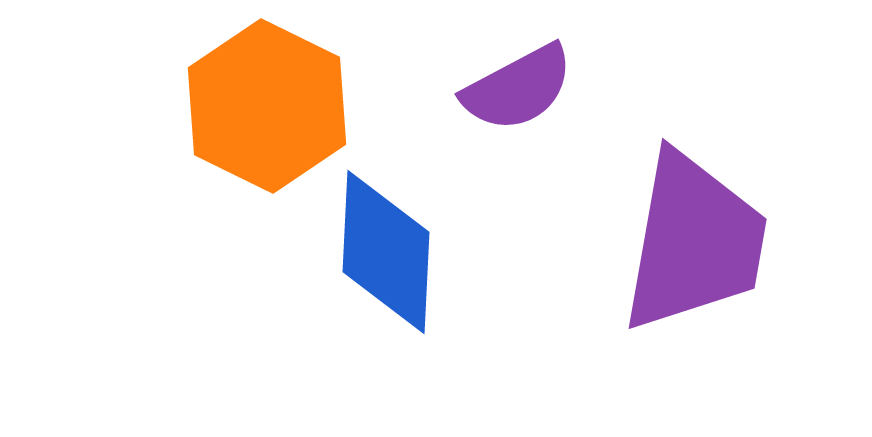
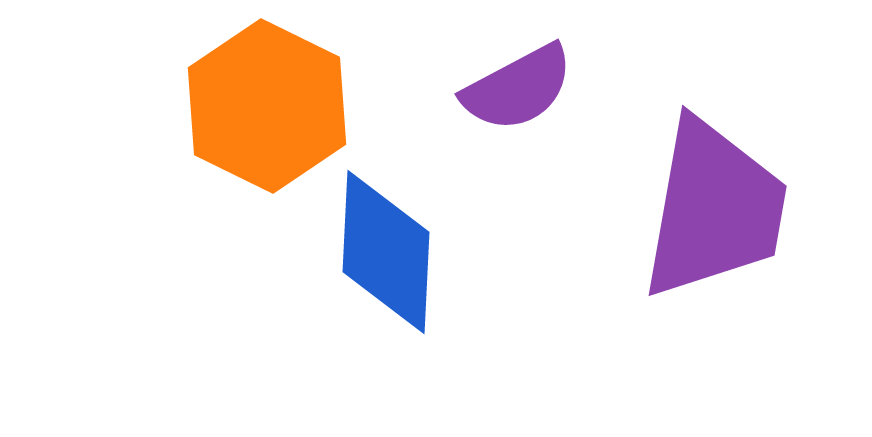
purple trapezoid: moved 20 px right, 33 px up
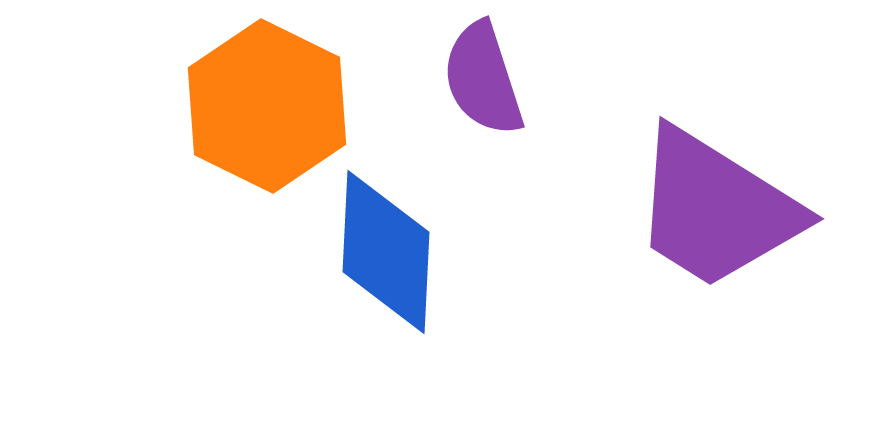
purple semicircle: moved 35 px left, 9 px up; rotated 100 degrees clockwise
purple trapezoid: moved 2 px right; rotated 112 degrees clockwise
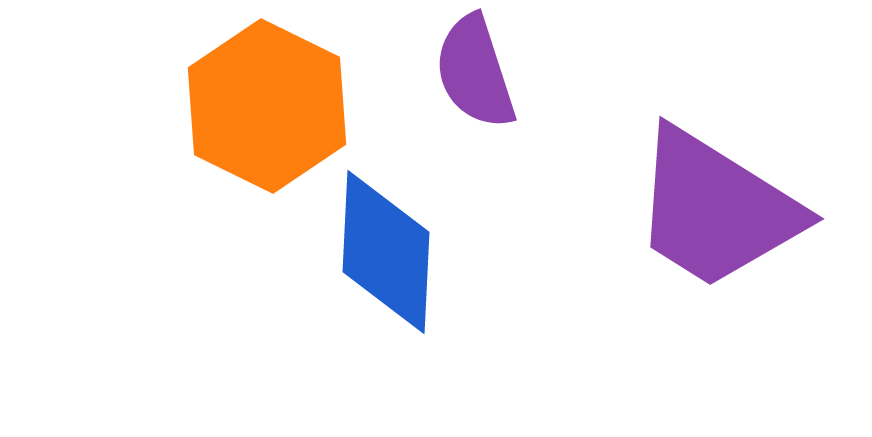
purple semicircle: moved 8 px left, 7 px up
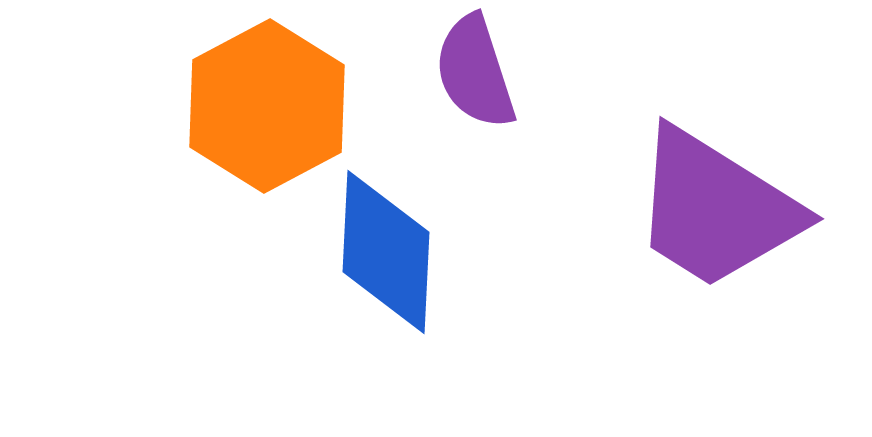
orange hexagon: rotated 6 degrees clockwise
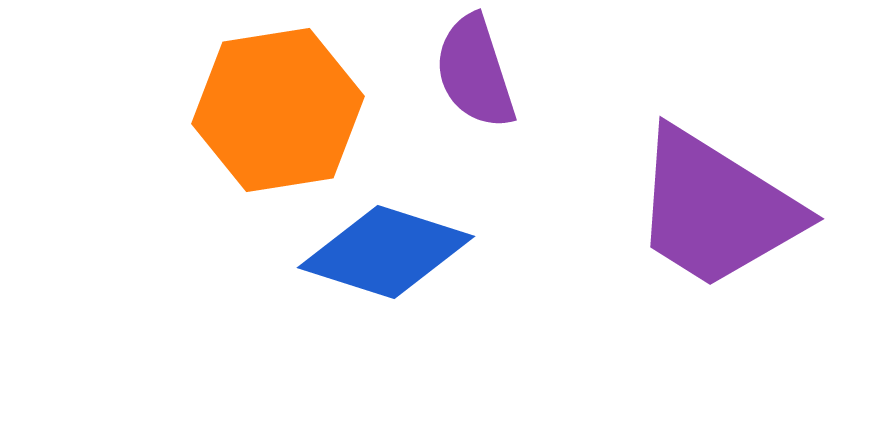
orange hexagon: moved 11 px right, 4 px down; rotated 19 degrees clockwise
blue diamond: rotated 75 degrees counterclockwise
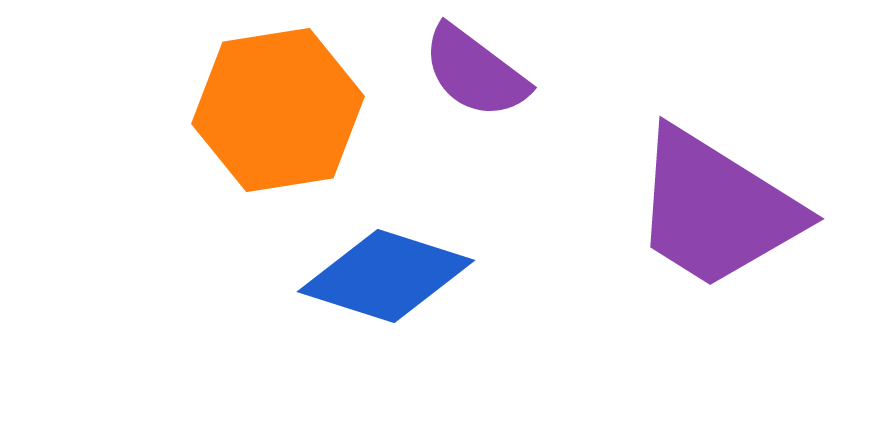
purple semicircle: rotated 35 degrees counterclockwise
blue diamond: moved 24 px down
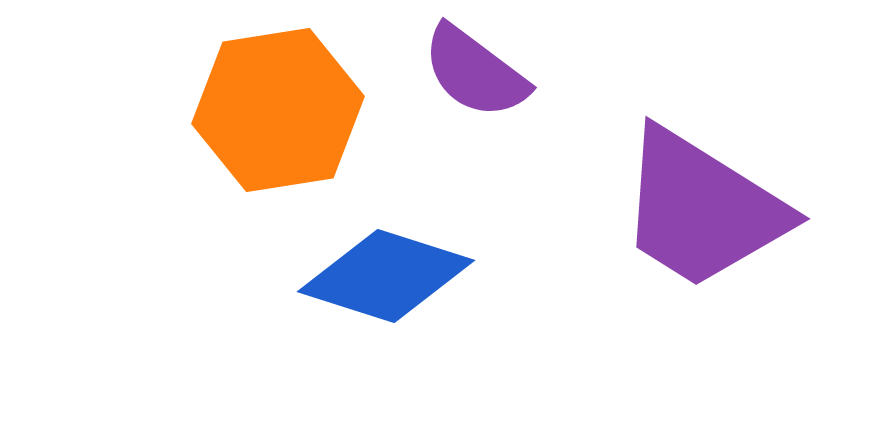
purple trapezoid: moved 14 px left
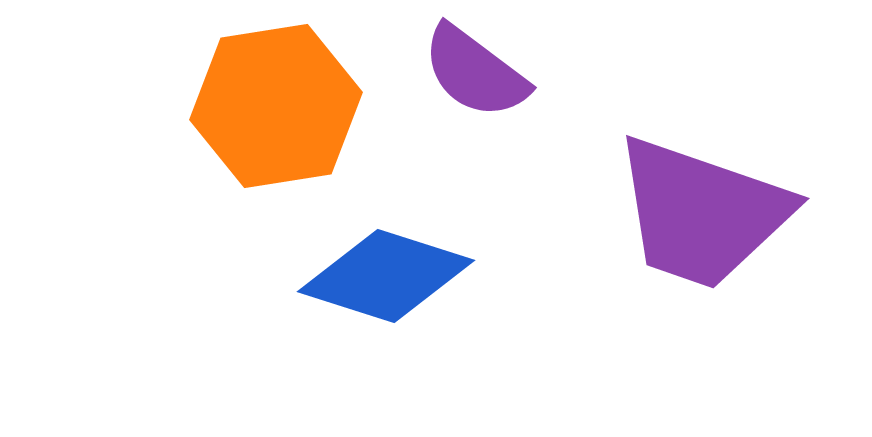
orange hexagon: moved 2 px left, 4 px up
purple trapezoid: moved 4 px down; rotated 13 degrees counterclockwise
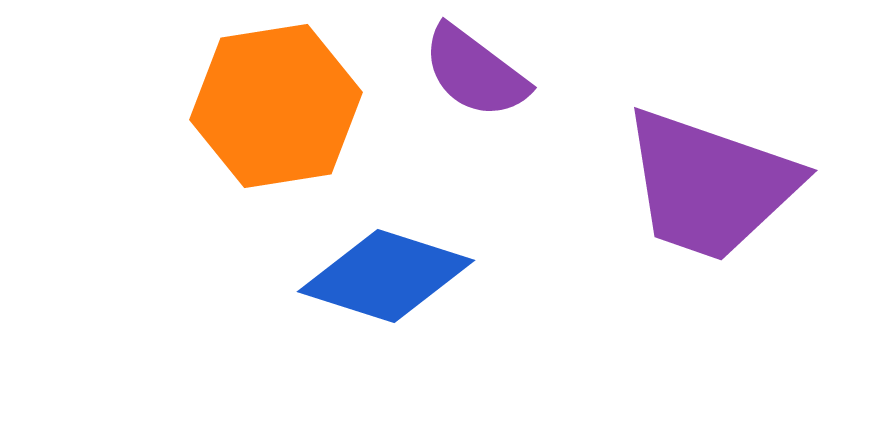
purple trapezoid: moved 8 px right, 28 px up
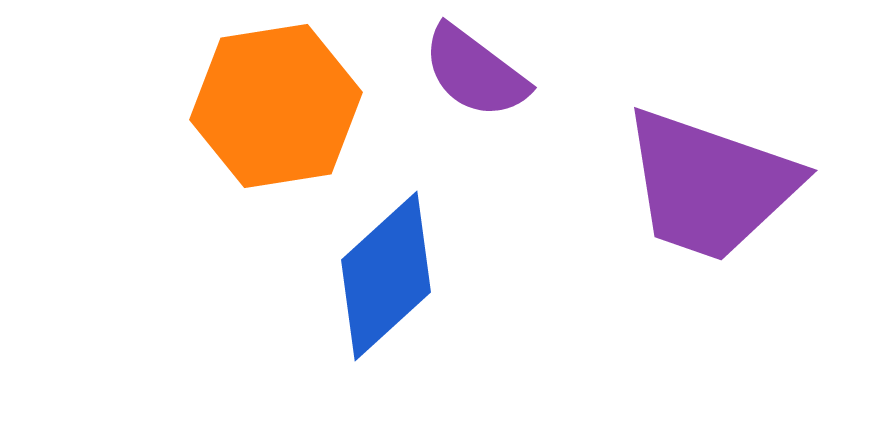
blue diamond: rotated 60 degrees counterclockwise
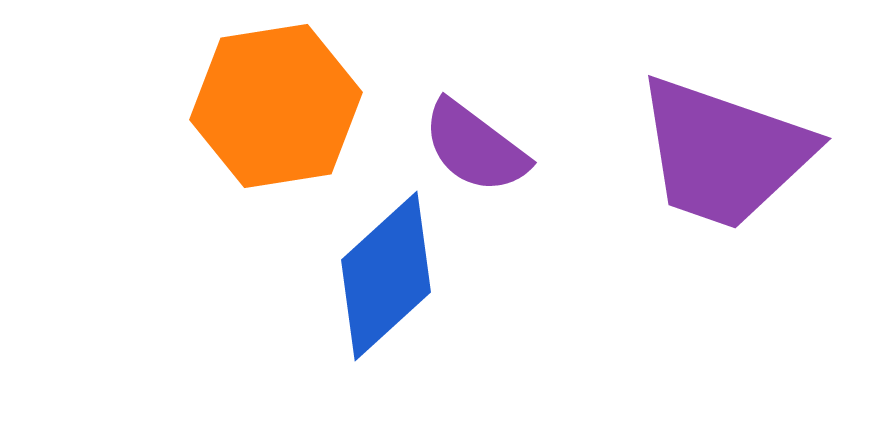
purple semicircle: moved 75 px down
purple trapezoid: moved 14 px right, 32 px up
